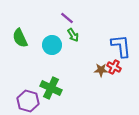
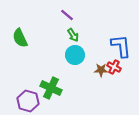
purple line: moved 3 px up
cyan circle: moved 23 px right, 10 px down
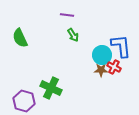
purple line: rotated 32 degrees counterclockwise
cyan circle: moved 27 px right
purple hexagon: moved 4 px left
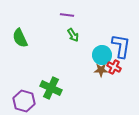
blue L-shape: rotated 15 degrees clockwise
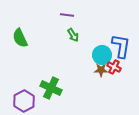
purple hexagon: rotated 15 degrees clockwise
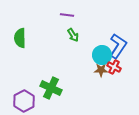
green semicircle: rotated 24 degrees clockwise
blue L-shape: moved 3 px left; rotated 25 degrees clockwise
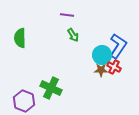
purple hexagon: rotated 10 degrees counterclockwise
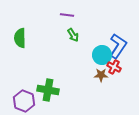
brown star: moved 5 px down
green cross: moved 3 px left, 2 px down; rotated 15 degrees counterclockwise
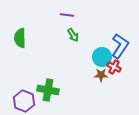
blue L-shape: moved 2 px right
cyan circle: moved 2 px down
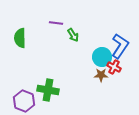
purple line: moved 11 px left, 8 px down
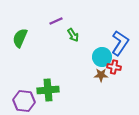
purple line: moved 2 px up; rotated 32 degrees counterclockwise
green semicircle: rotated 24 degrees clockwise
blue L-shape: moved 3 px up
red cross: rotated 16 degrees counterclockwise
green cross: rotated 15 degrees counterclockwise
purple hexagon: rotated 15 degrees counterclockwise
